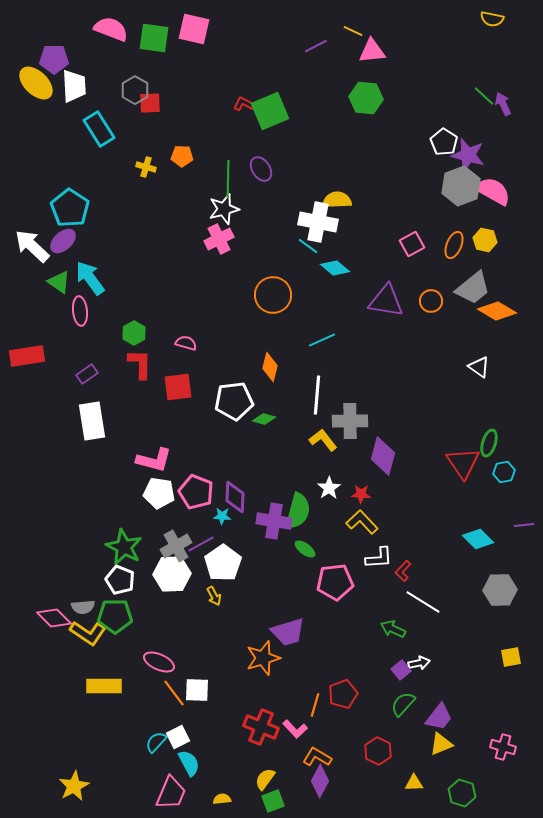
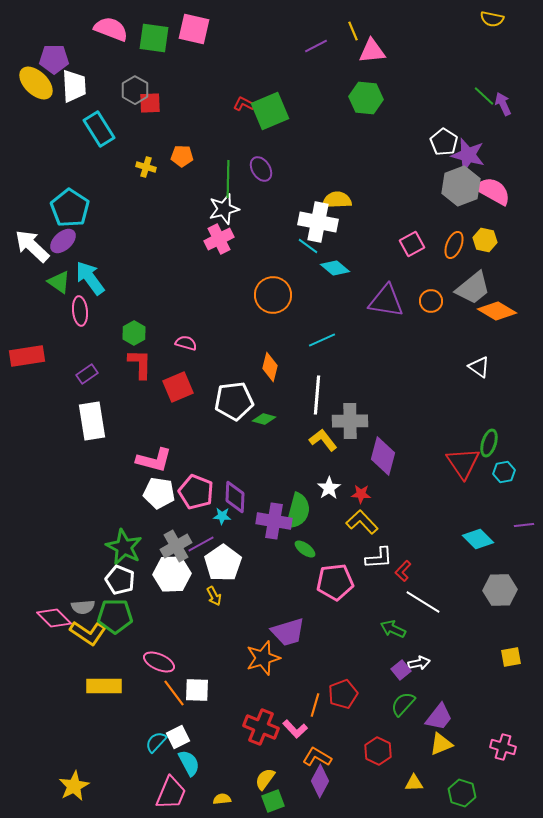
yellow line at (353, 31): rotated 42 degrees clockwise
red square at (178, 387): rotated 16 degrees counterclockwise
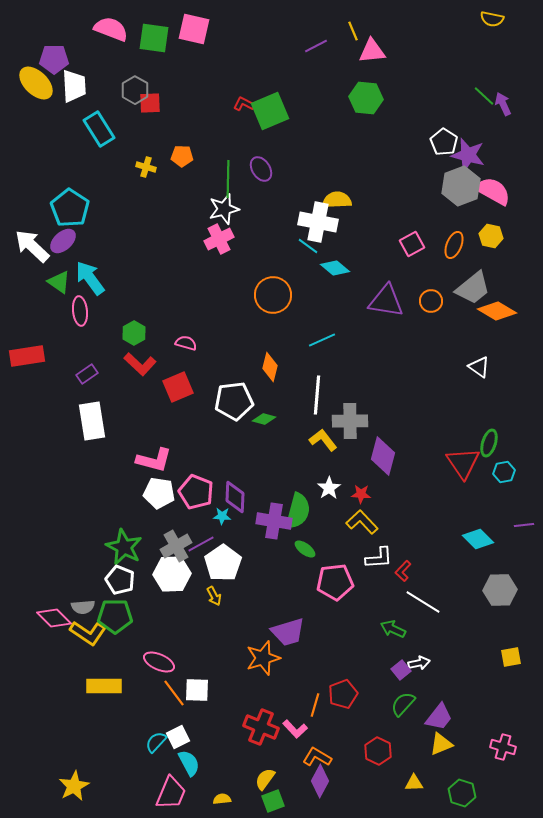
yellow hexagon at (485, 240): moved 6 px right, 4 px up
red L-shape at (140, 364): rotated 132 degrees clockwise
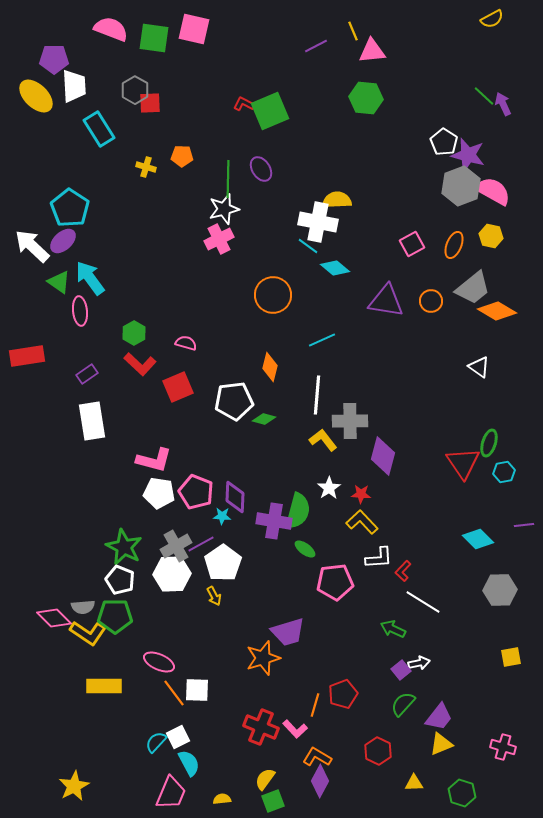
yellow semicircle at (492, 19): rotated 40 degrees counterclockwise
yellow ellipse at (36, 83): moved 13 px down
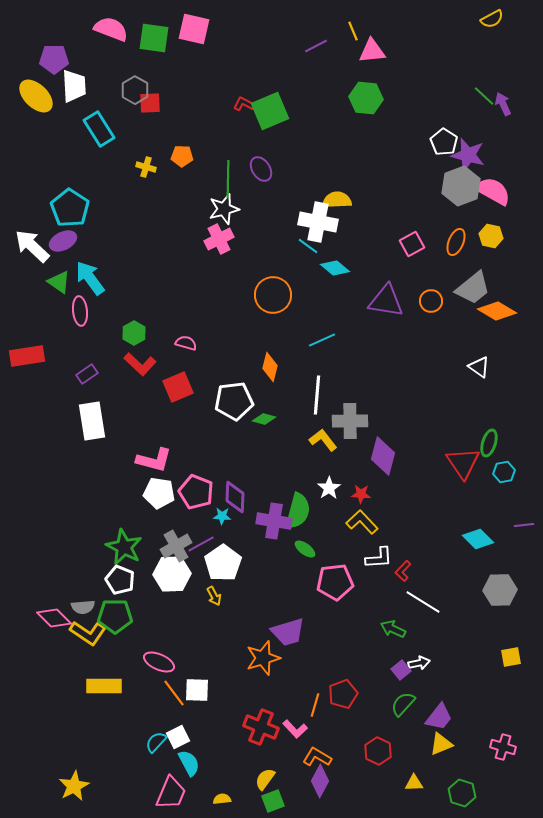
purple ellipse at (63, 241): rotated 16 degrees clockwise
orange ellipse at (454, 245): moved 2 px right, 3 px up
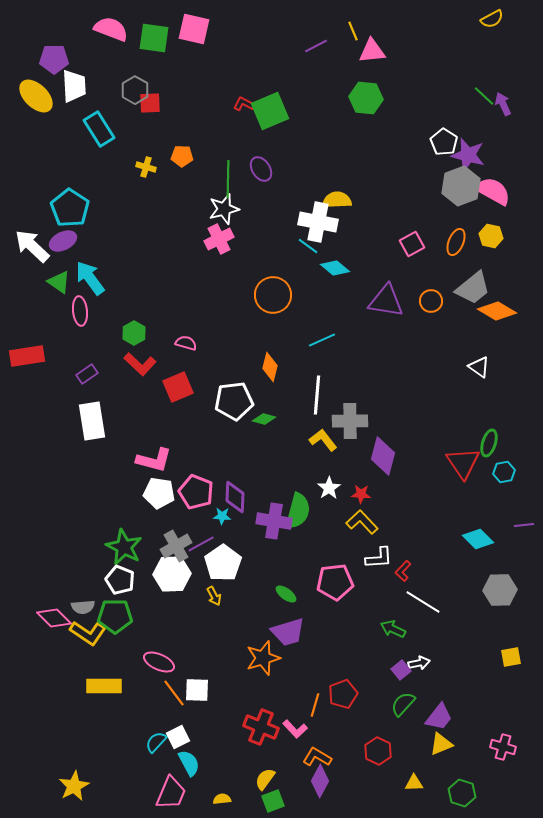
green ellipse at (305, 549): moved 19 px left, 45 px down
